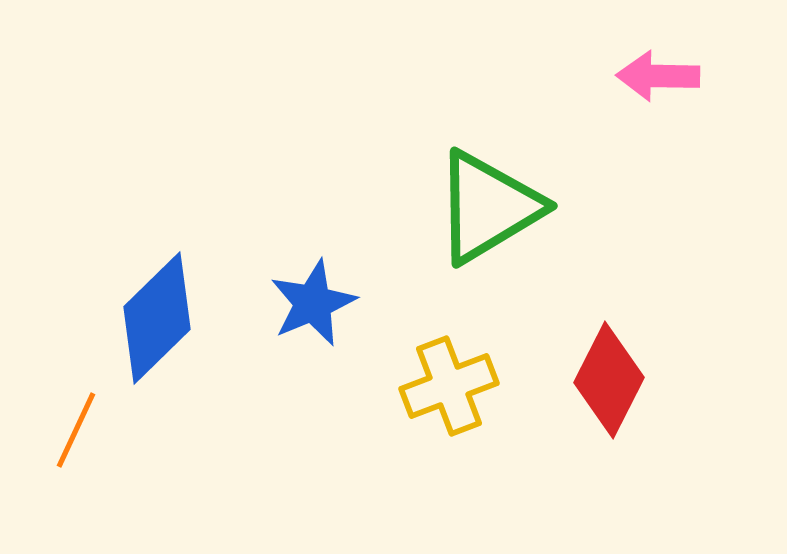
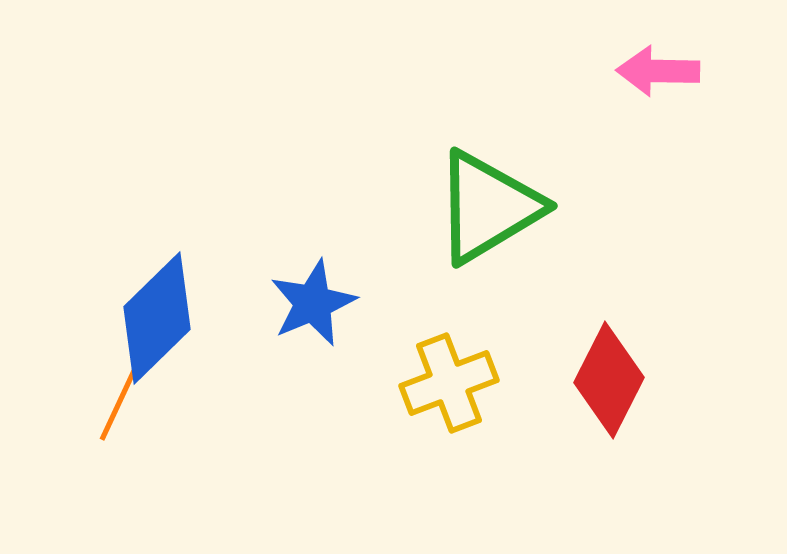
pink arrow: moved 5 px up
yellow cross: moved 3 px up
orange line: moved 43 px right, 27 px up
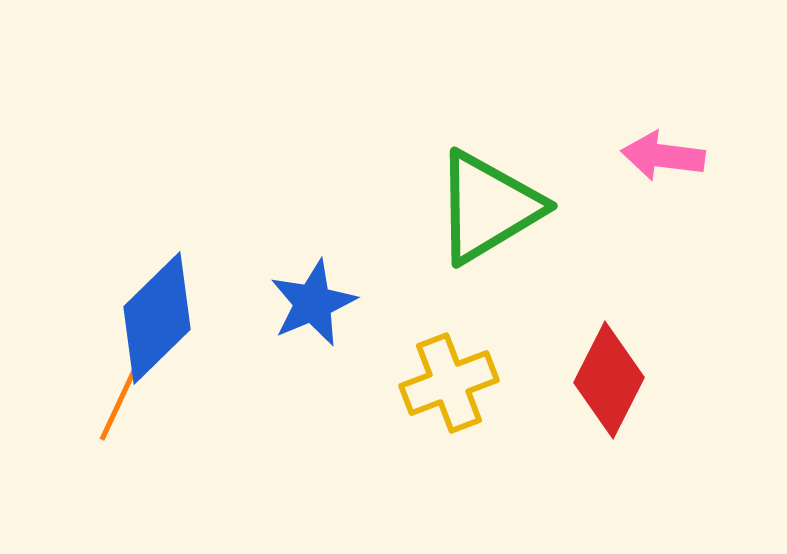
pink arrow: moved 5 px right, 85 px down; rotated 6 degrees clockwise
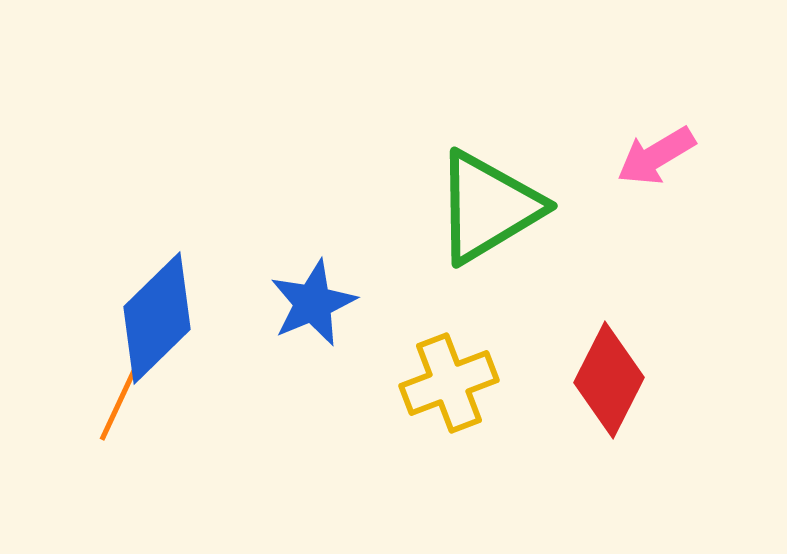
pink arrow: moved 7 px left; rotated 38 degrees counterclockwise
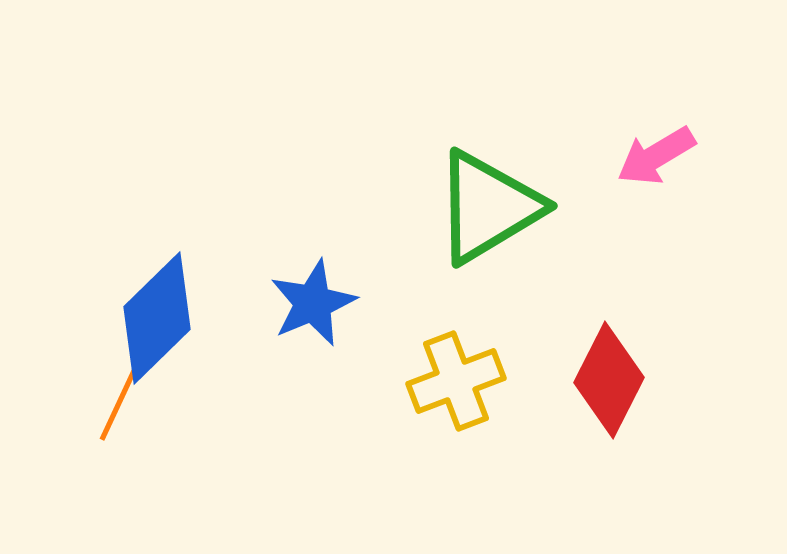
yellow cross: moved 7 px right, 2 px up
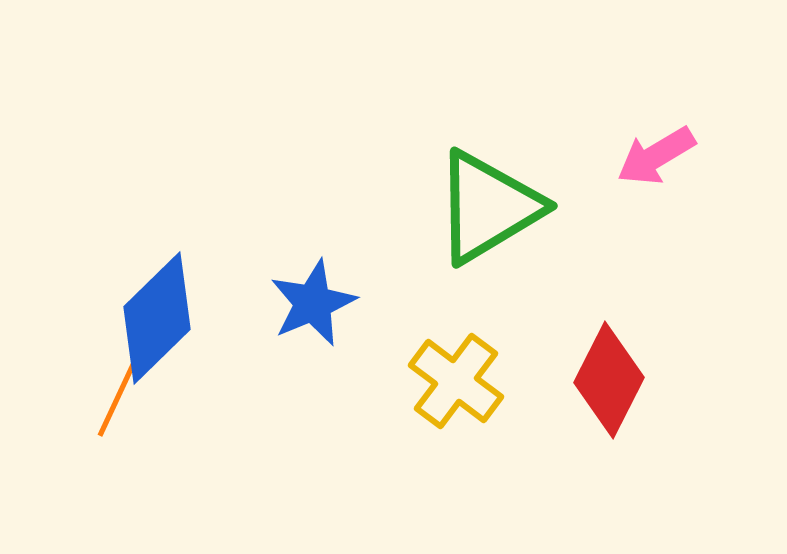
yellow cross: rotated 32 degrees counterclockwise
orange line: moved 2 px left, 4 px up
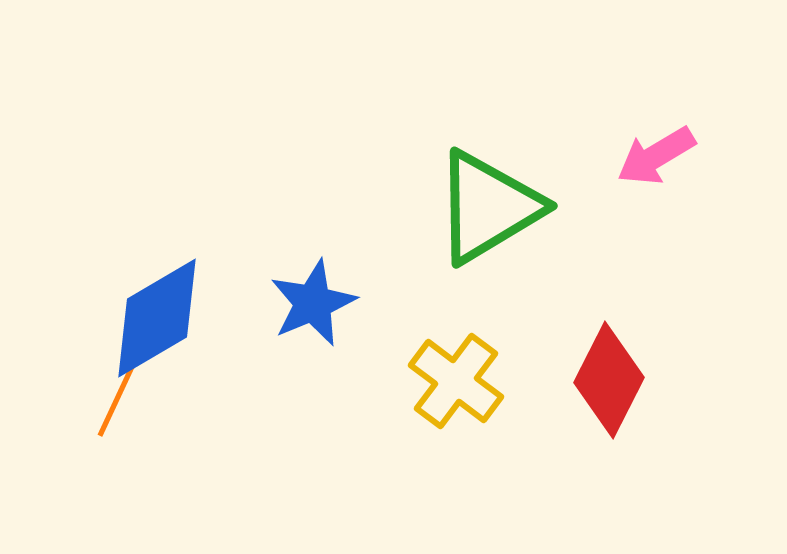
blue diamond: rotated 14 degrees clockwise
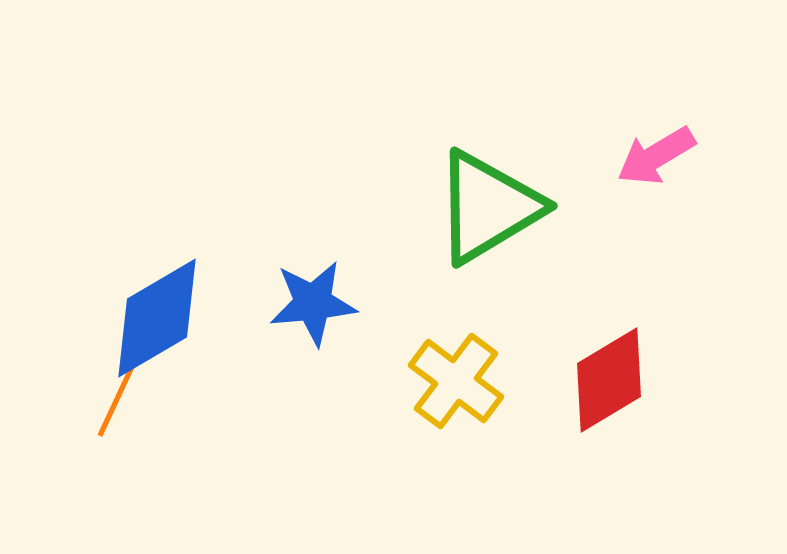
blue star: rotated 18 degrees clockwise
red diamond: rotated 32 degrees clockwise
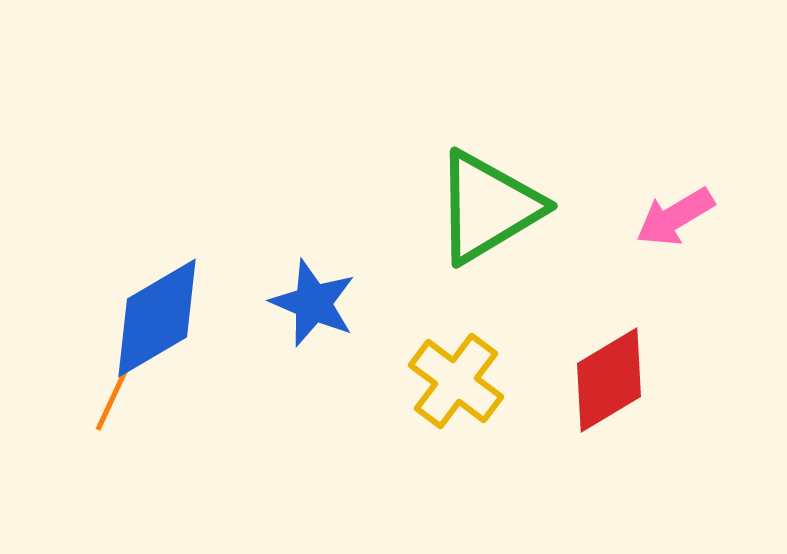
pink arrow: moved 19 px right, 61 px down
blue star: rotated 28 degrees clockwise
orange line: moved 2 px left, 6 px up
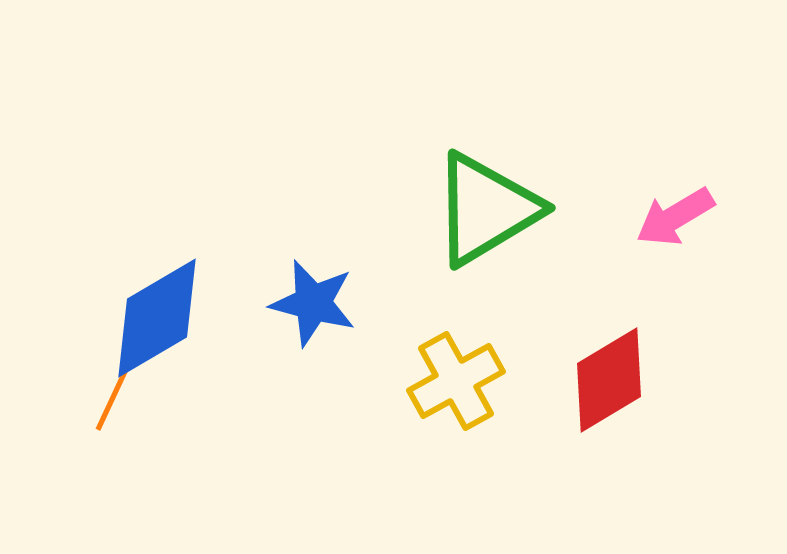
green triangle: moved 2 px left, 2 px down
blue star: rotated 8 degrees counterclockwise
yellow cross: rotated 24 degrees clockwise
